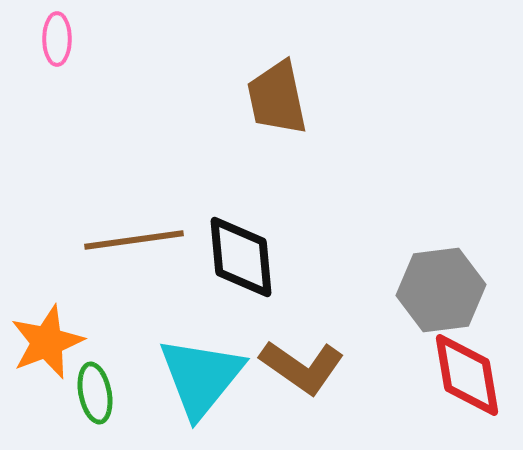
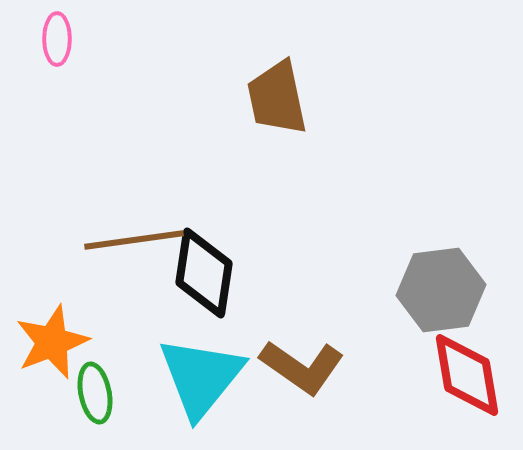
black diamond: moved 37 px left, 16 px down; rotated 14 degrees clockwise
orange star: moved 5 px right
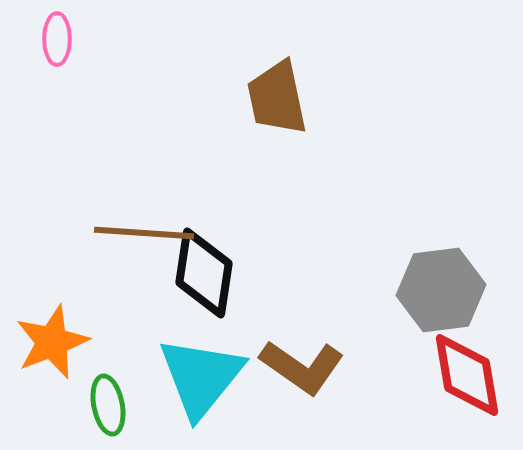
brown line: moved 10 px right, 7 px up; rotated 12 degrees clockwise
green ellipse: moved 13 px right, 12 px down
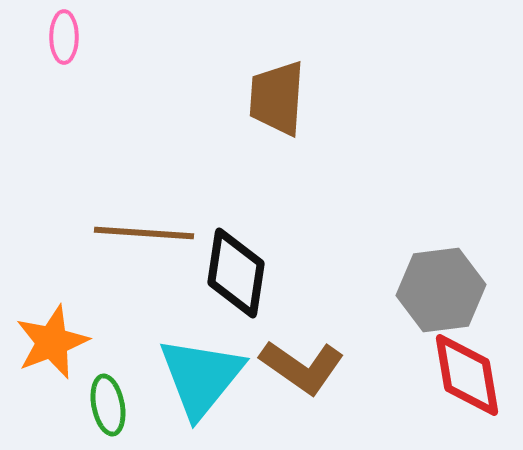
pink ellipse: moved 7 px right, 2 px up
brown trapezoid: rotated 16 degrees clockwise
black diamond: moved 32 px right
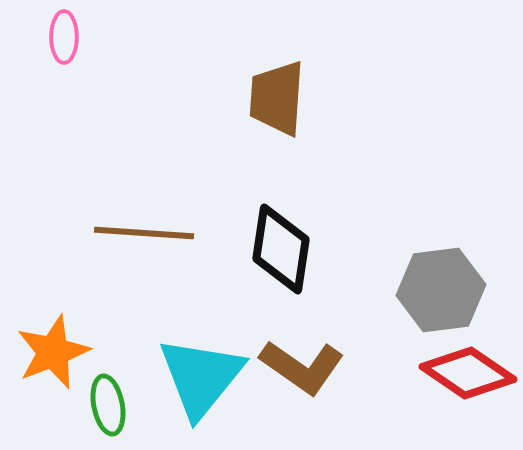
black diamond: moved 45 px right, 24 px up
orange star: moved 1 px right, 10 px down
red diamond: moved 1 px right, 2 px up; rotated 46 degrees counterclockwise
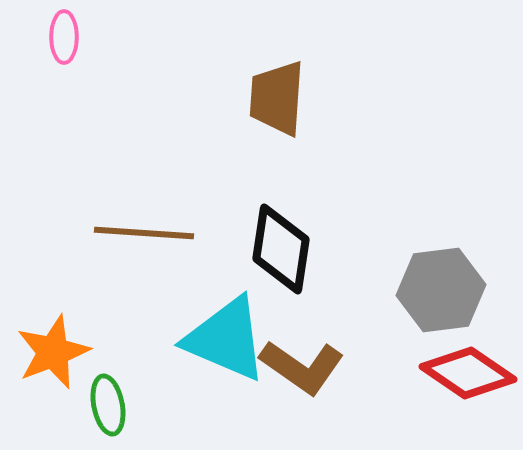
cyan triangle: moved 25 px right, 38 px up; rotated 46 degrees counterclockwise
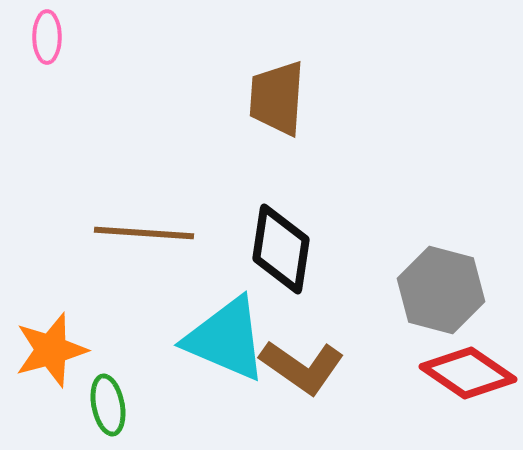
pink ellipse: moved 17 px left
gray hexagon: rotated 22 degrees clockwise
orange star: moved 2 px left, 2 px up; rotated 6 degrees clockwise
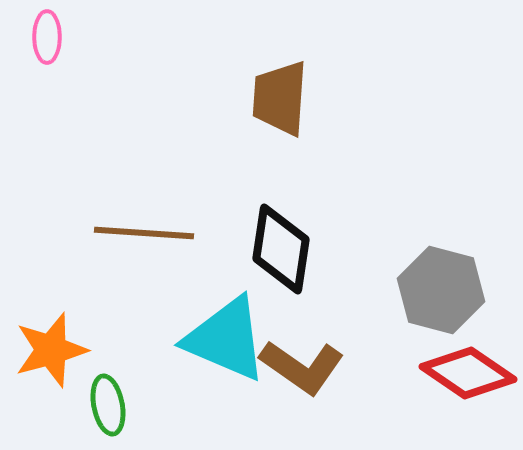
brown trapezoid: moved 3 px right
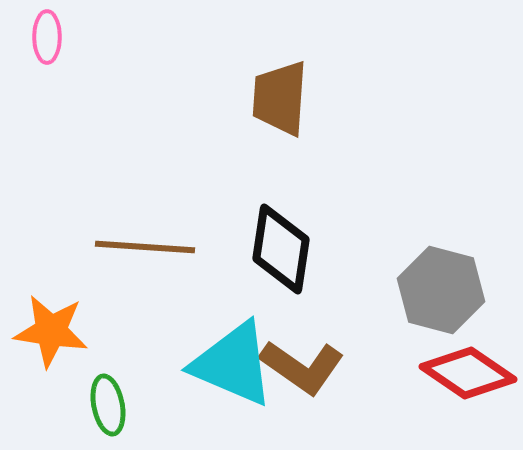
brown line: moved 1 px right, 14 px down
cyan triangle: moved 7 px right, 25 px down
orange star: moved 19 px up; rotated 24 degrees clockwise
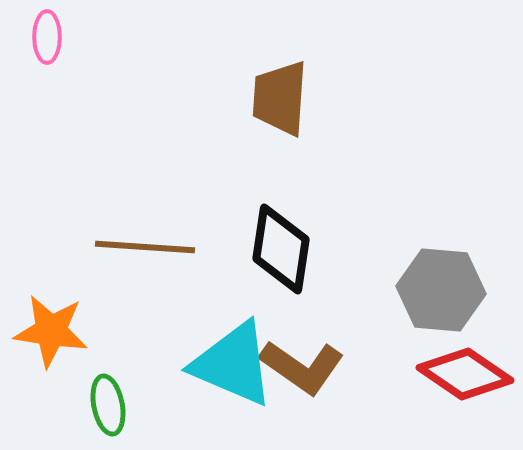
gray hexagon: rotated 10 degrees counterclockwise
red diamond: moved 3 px left, 1 px down
